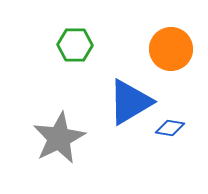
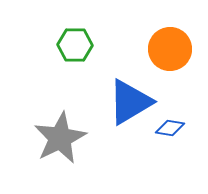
orange circle: moved 1 px left
gray star: moved 1 px right
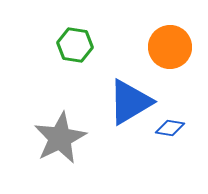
green hexagon: rotated 8 degrees clockwise
orange circle: moved 2 px up
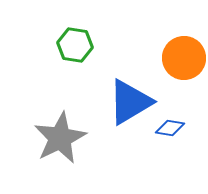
orange circle: moved 14 px right, 11 px down
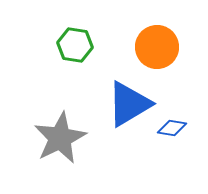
orange circle: moved 27 px left, 11 px up
blue triangle: moved 1 px left, 2 px down
blue diamond: moved 2 px right
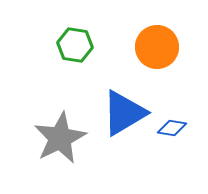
blue triangle: moved 5 px left, 9 px down
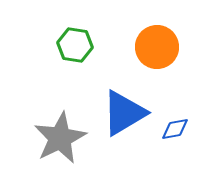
blue diamond: moved 3 px right, 1 px down; rotated 20 degrees counterclockwise
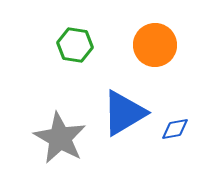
orange circle: moved 2 px left, 2 px up
gray star: rotated 16 degrees counterclockwise
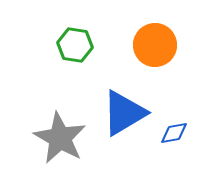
blue diamond: moved 1 px left, 4 px down
